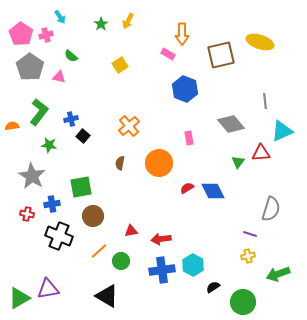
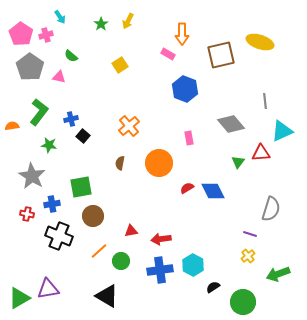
yellow cross at (248, 256): rotated 24 degrees counterclockwise
blue cross at (162, 270): moved 2 px left
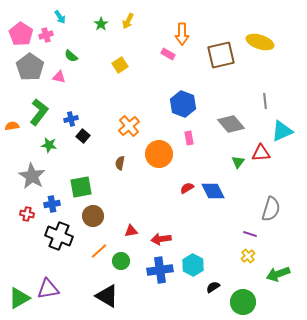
blue hexagon at (185, 89): moved 2 px left, 15 px down
orange circle at (159, 163): moved 9 px up
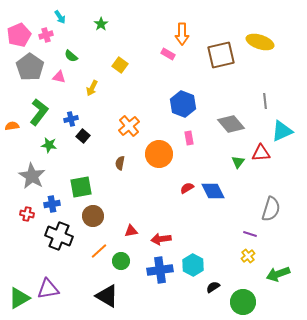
yellow arrow at (128, 21): moved 36 px left, 67 px down
pink pentagon at (21, 34): moved 2 px left, 1 px down; rotated 15 degrees clockwise
yellow square at (120, 65): rotated 21 degrees counterclockwise
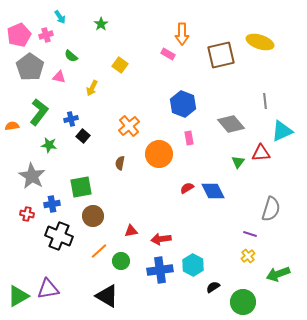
green triangle at (19, 298): moved 1 px left, 2 px up
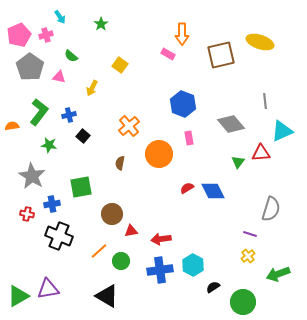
blue cross at (71, 119): moved 2 px left, 4 px up
brown circle at (93, 216): moved 19 px right, 2 px up
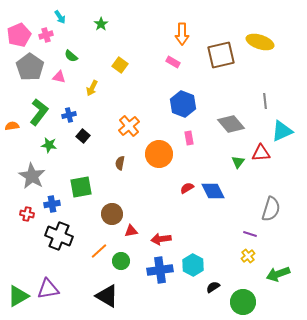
pink rectangle at (168, 54): moved 5 px right, 8 px down
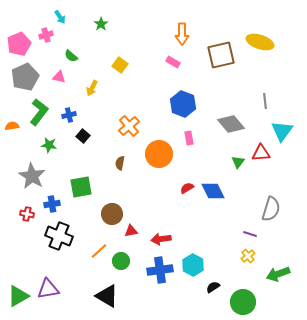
pink pentagon at (19, 35): moved 9 px down
gray pentagon at (30, 67): moved 5 px left, 10 px down; rotated 12 degrees clockwise
cyan triangle at (282, 131): rotated 30 degrees counterclockwise
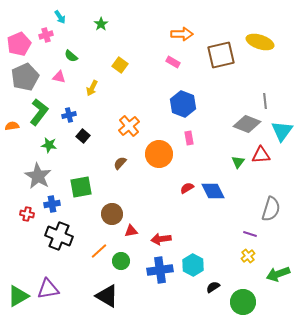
orange arrow at (182, 34): rotated 90 degrees counterclockwise
gray diamond at (231, 124): moved 16 px right; rotated 28 degrees counterclockwise
red triangle at (261, 153): moved 2 px down
brown semicircle at (120, 163): rotated 32 degrees clockwise
gray star at (32, 176): moved 6 px right
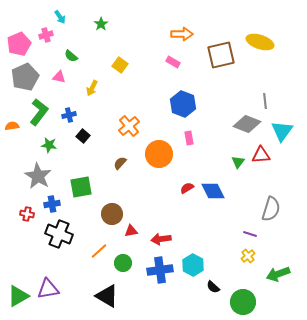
black cross at (59, 236): moved 2 px up
green circle at (121, 261): moved 2 px right, 2 px down
black semicircle at (213, 287): rotated 104 degrees counterclockwise
